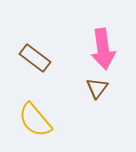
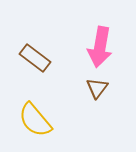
pink arrow: moved 3 px left, 2 px up; rotated 18 degrees clockwise
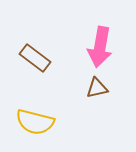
brown triangle: rotated 40 degrees clockwise
yellow semicircle: moved 2 px down; rotated 36 degrees counterclockwise
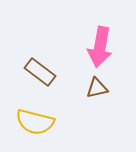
brown rectangle: moved 5 px right, 14 px down
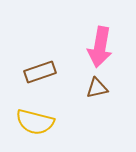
brown rectangle: rotated 56 degrees counterclockwise
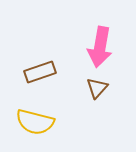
brown triangle: rotated 35 degrees counterclockwise
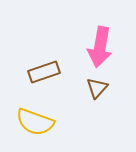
brown rectangle: moved 4 px right
yellow semicircle: rotated 6 degrees clockwise
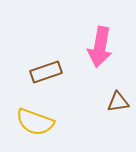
brown rectangle: moved 2 px right
brown triangle: moved 21 px right, 14 px down; rotated 40 degrees clockwise
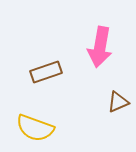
brown triangle: rotated 15 degrees counterclockwise
yellow semicircle: moved 6 px down
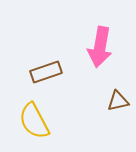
brown triangle: moved 1 px up; rotated 10 degrees clockwise
yellow semicircle: moved 1 px left, 7 px up; rotated 42 degrees clockwise
